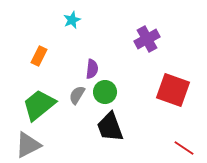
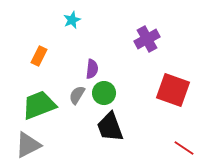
green circle: moved 1 px left, 1 px down
green trapezoid: rotated 18 degrees clockwise
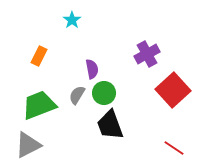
cyan star: rotated 12 degrees counterclockwise
purple cross: moved 15 px down
purple semicircle: rotated 18 degrees counterclockwise
red square: rotated 28 degrees clockwise
black trapezoid: moved 2 px up
red line: moved 10 px left
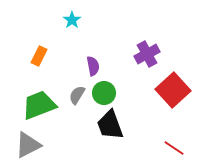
purple semicircle: moved 1 px right, 3 px up
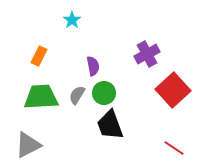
green trapezoid: moved 2 px right, 8 px up; rotated 18 degrees clockwise
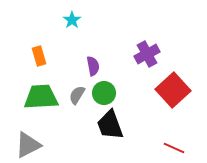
orange rectangle: rotated 42 degrees counterclockwise
red line: rotated 10 degrees counterclockwise
